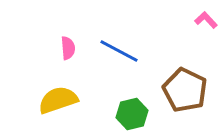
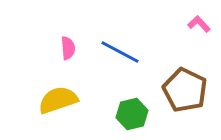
pink L-shape: moved 7 px left, 4 px down
blue line: moved 1 px right, 1 px down
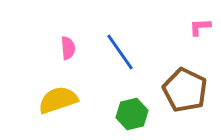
pink L-shape: moved 1 px right, 3 px down; rotated 50 degrees counterclockwise
blue line: rotated 27 degrees clockwise
